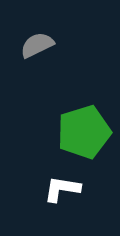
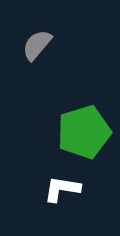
gray semicircle: rotated 24 degrees counterclockwise
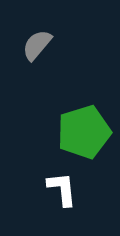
white L-shape: rotated 75 degrees clockwise
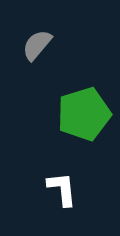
green pentagon: moved 18 px up
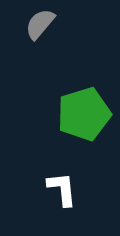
gray semicircle: moved 3 px right, 21 px up
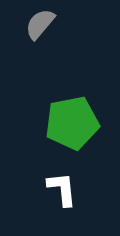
green pentagon: moved 12 px left, 9 px down; rotated 6 degrees clockwise
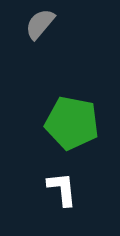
green pentagon: rotated 22 degrees clockwise
